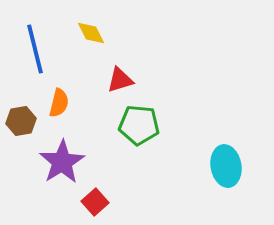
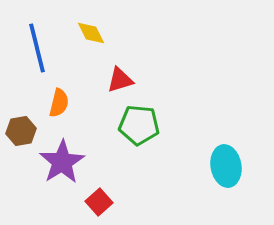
blue line: moved 2 px right, 1 px up
brown hexagon: moved 10 px down
red square: moved 4 px right
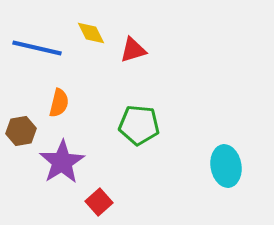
blue line: rotated 63 degrees counterclockwise
red triangle: moved 13 px right, 30 px up
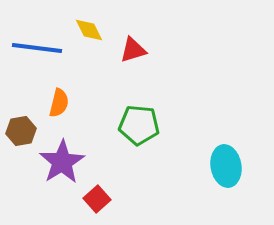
yellow diamond: moved 2 px left, 3 px up
blue line: rotated 6 degrees counterclockwise
red square: moved 2 px left, 3 px up
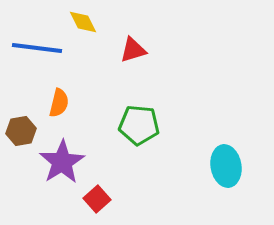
yellow diamond: moved 6 px left, 8 px up
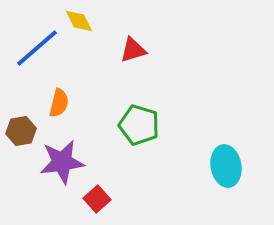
yellow diamond: moved 4 px left, 1 px up
blue line: rotated 48 degrees counterclockwise
green pentagon: rotated 12 degrees clockwise
purple star: rotated 24 degrees clockwise
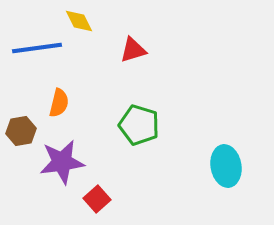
blue line: rotated 33 degrees clockwise
